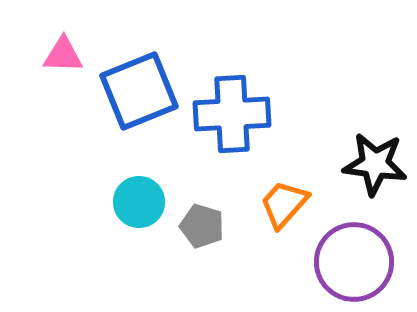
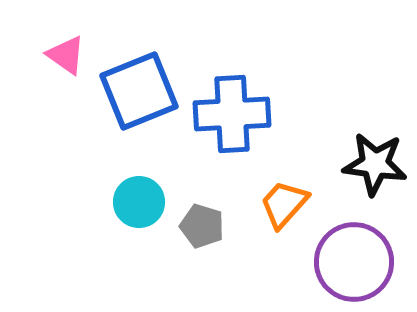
pink triangle: moved 3 px right; rotated 33 degrees clockwise
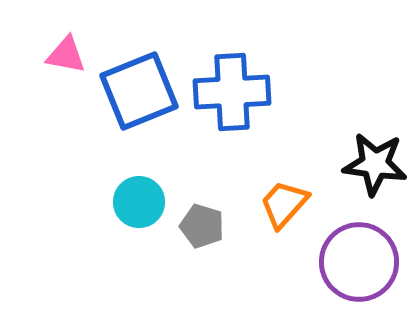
pink triangle: rotated 24 degrees counterclockwise
blue cross: moved 22 px up
purple circle: moved 5 px right
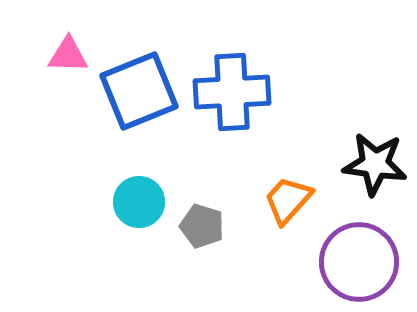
pink triangle: moved 2 px right; rotated 9 degrees counterclockwise
orange trapezoid: moved 4 px right, 4 px up
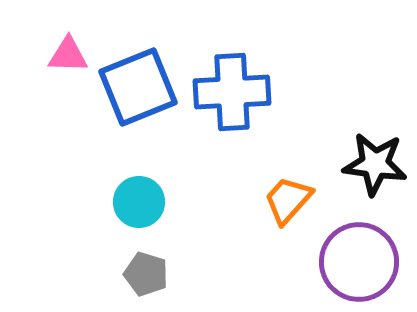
blue square: moved 1 px left, 4 px up
gray pentagon: moved 56 px left, 48 px down
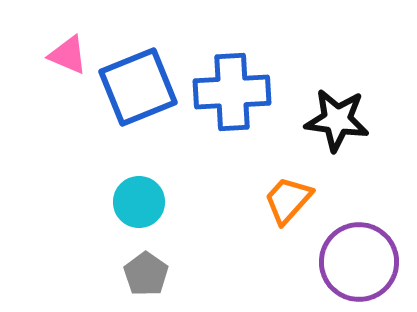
pink triangle: rotated 21 degrees clockwise
black star: moved 38 px left, 44 px up
gray pentagon: rotated 18 degrees clockwise
